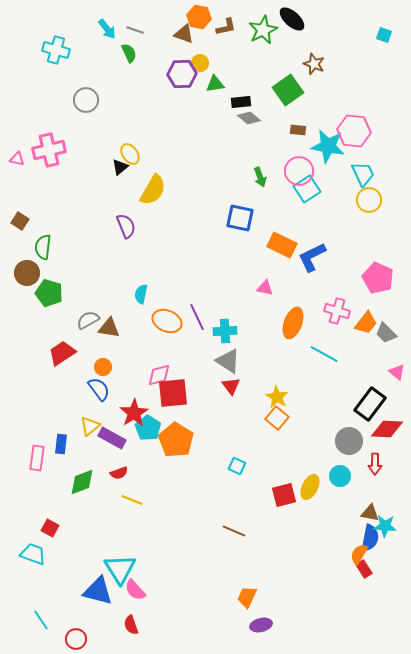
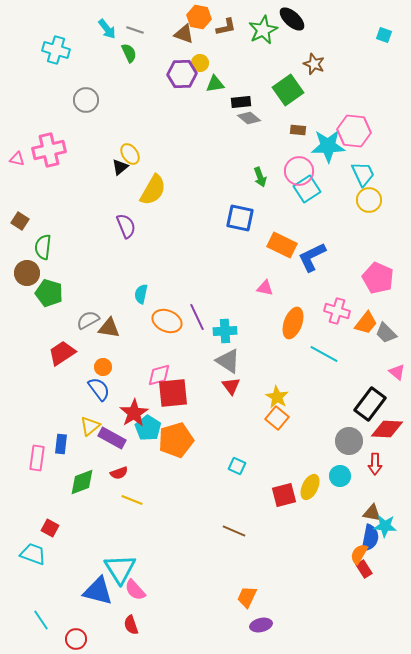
cyan star at (328, 146): rotated 12 degrees counterclockwise
orange pentagon at (176, 440): rotated 24 degrees clockwise
brown triangle at (370, 513): moved 2 px right
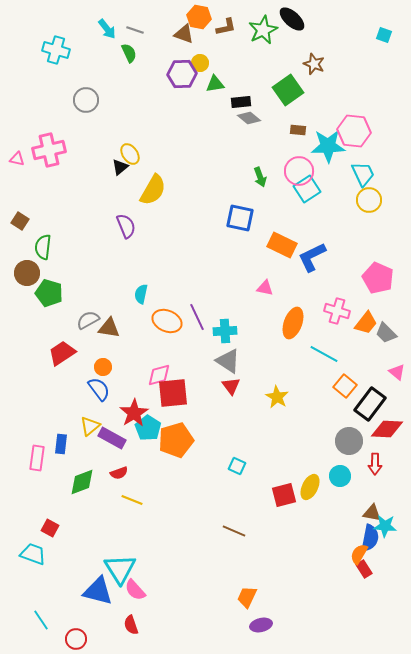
orange square at (277, 418): moved 68 px right, 32 px up
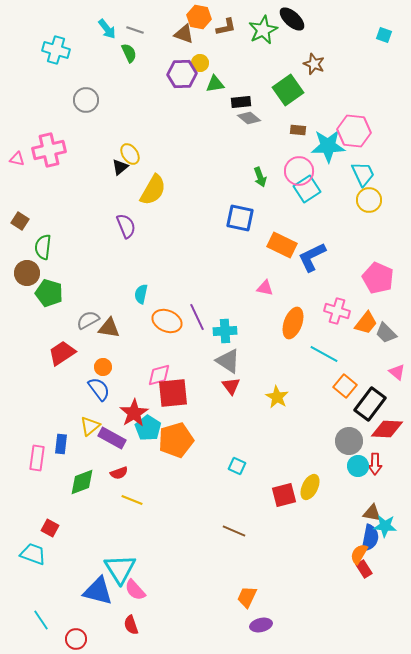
cyan circle at (340, 476): moved 18 px right, 10 px up
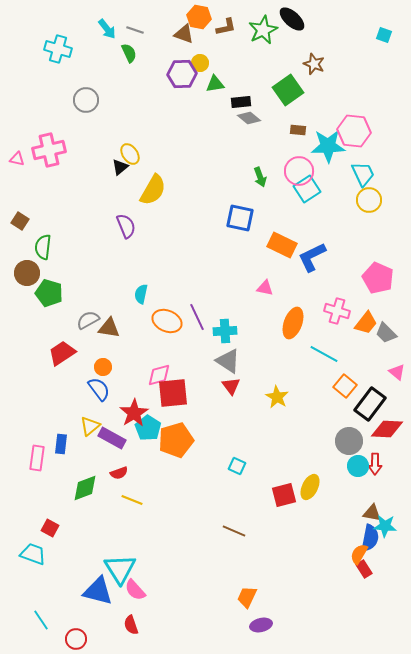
cyan cross at (56, 50): moved 2 px right, 1 px up
green diamond at (82, 482): moved 3 px right, 6 px down
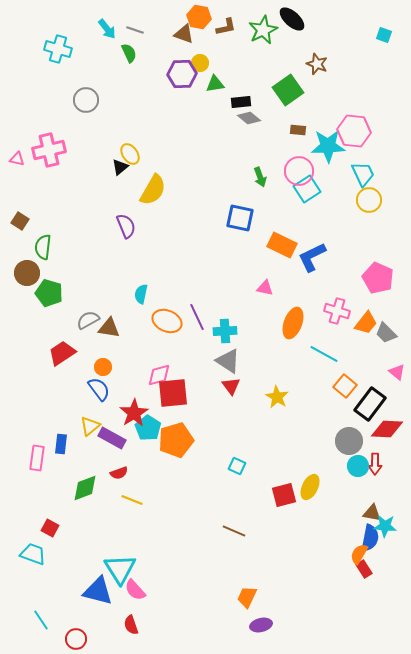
brown star at (314, 64): moved 3 px right
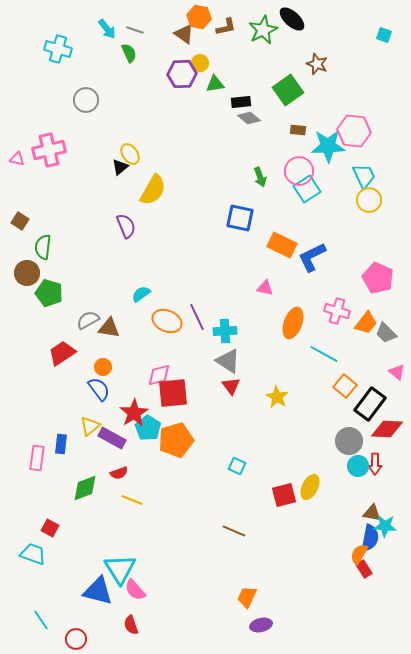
brown triangle at (184, 34): rotated 15 degrees clockwise
cyan trapezoid at (363, 174): moved 1 px right, 2 px down
cyan semicircle at (141, 294): rotated 42 degrees clockwise
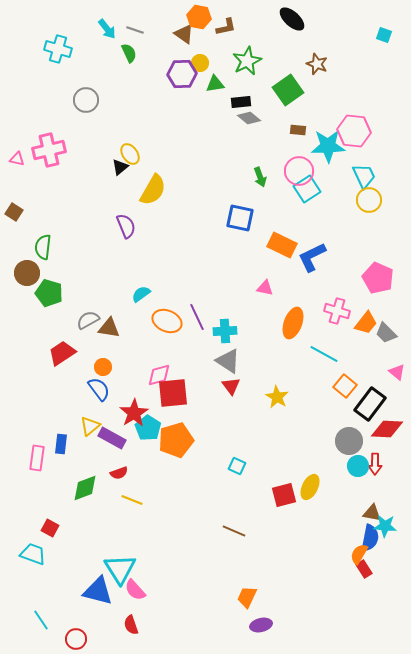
green star at (263, 30): moved 16 px left, 31 px down
brown square at (20, 221): moved 6 px left, 9 px up
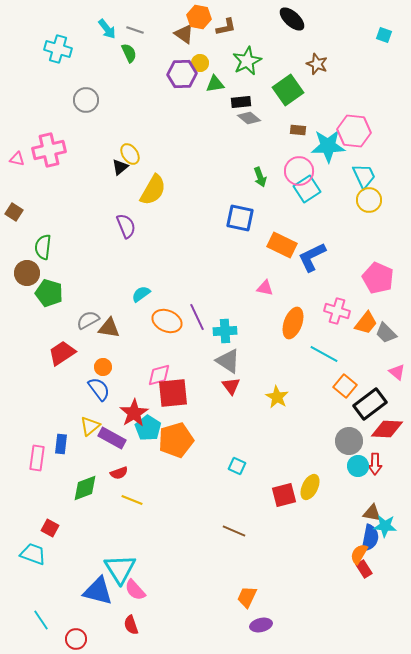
black rectangle at (370, 404): rotated 16 degrees clockwise
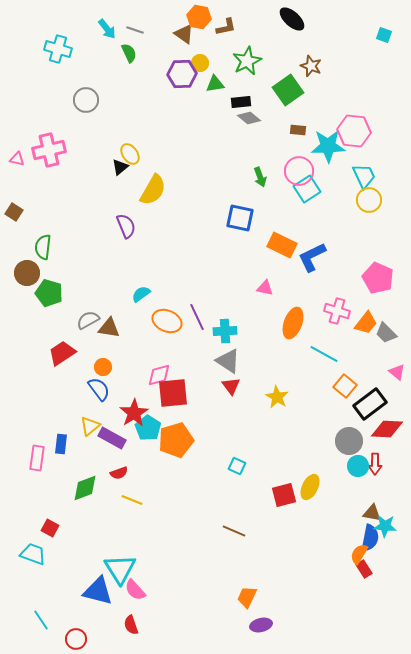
brown star at (317, 64): moved 6 px left, 2 px down
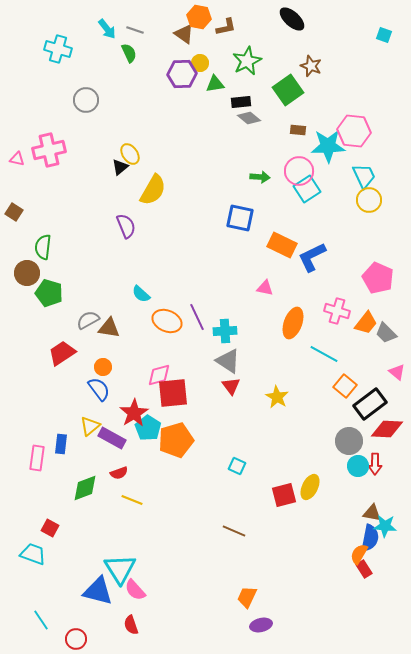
green arrow at (260, 177): rotated 66 degrees counterclockwise
cyan semicircle at (141, 294): rotated 102 degrees counterclockwise
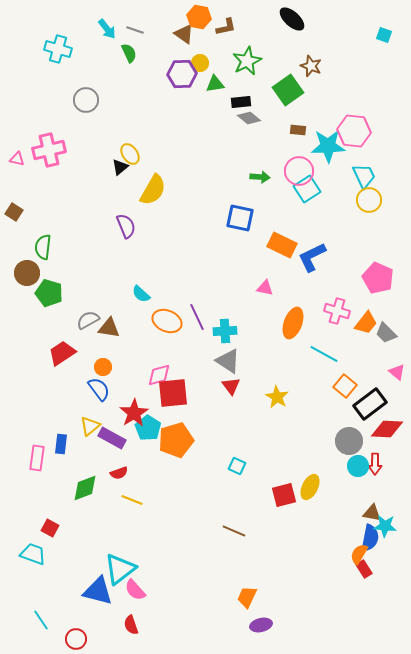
cyan triangle at (120, 569): rotated 24 degrees clockwise
